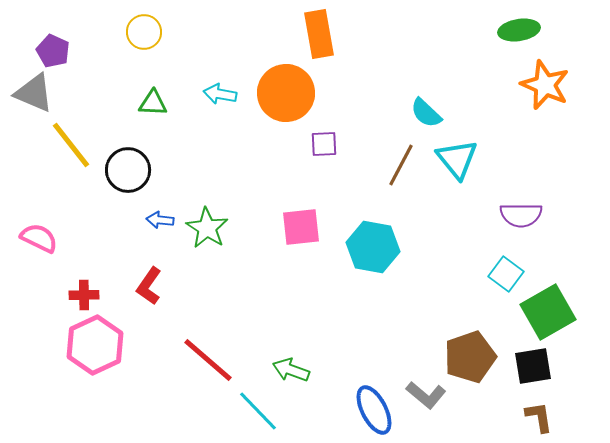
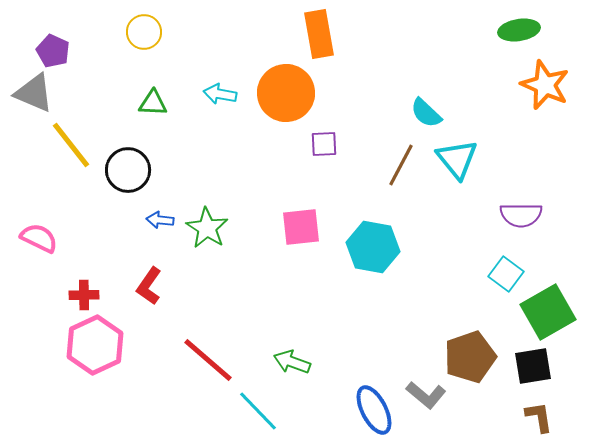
green arrow: moved 1 px right, 8 px up
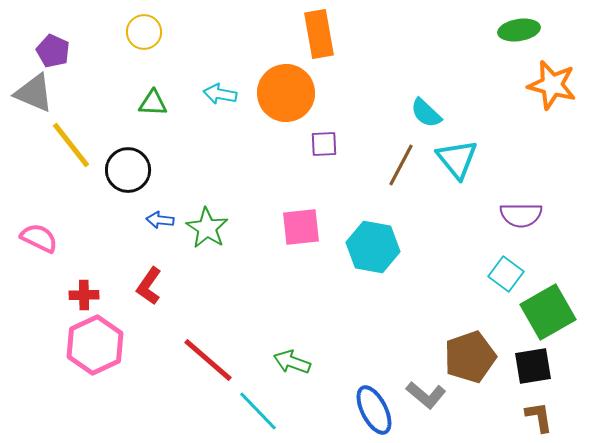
orange star: moved 7 px right; rotated 9 degrees counterclockwise
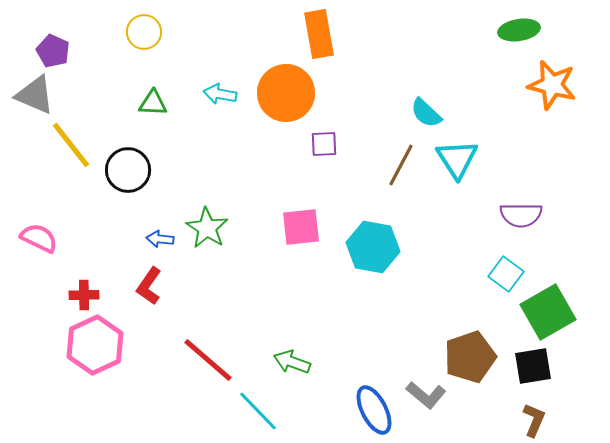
gray triangle: moved 1 px right, 2 px down
cyan triangle: rotated 6 degrees clockwise
blue arrow: moved 19 px down
brown L-shape: moved 5 px left, 3 px down; rotated 32 degrees clockwise
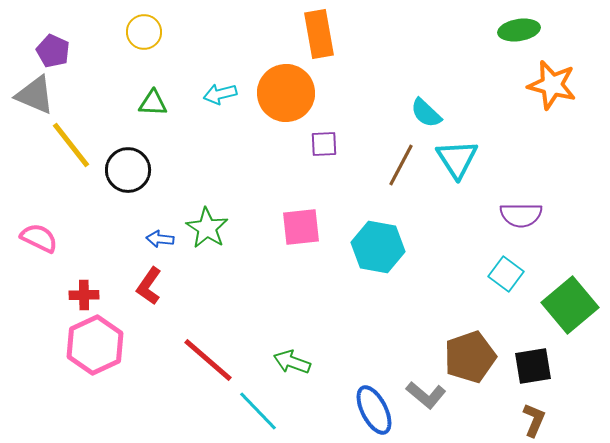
cyan arrow: rotated 24 degrees counterclockwise
cyan hexagon: moved 5 px right
green square: moved 22 px right, 7 px up; rotated 10 degrees counterclockwise
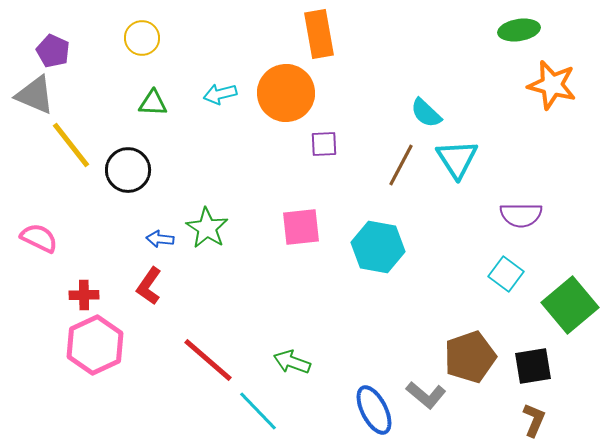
yellow circle: moved 2 px left, 6 px down
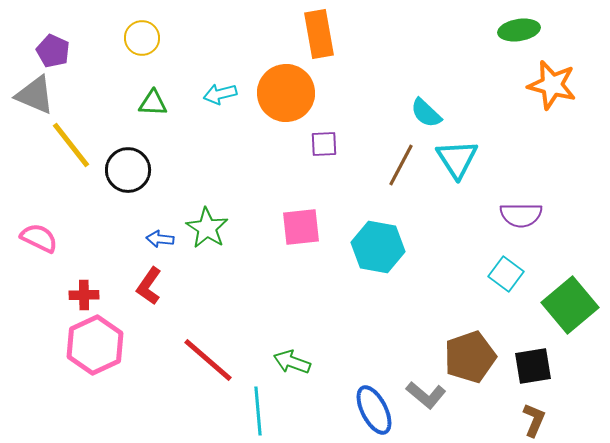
cyan line: rotated 39 degrees clockwise
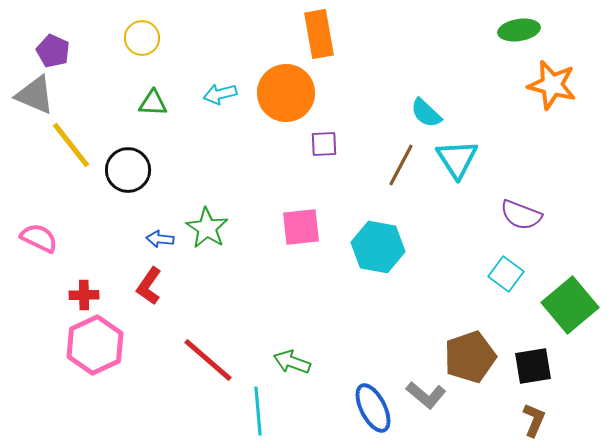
purple semicircle: rotated 21 degrees clockwise
blue ellipse: moved 1 px left, 2 px up
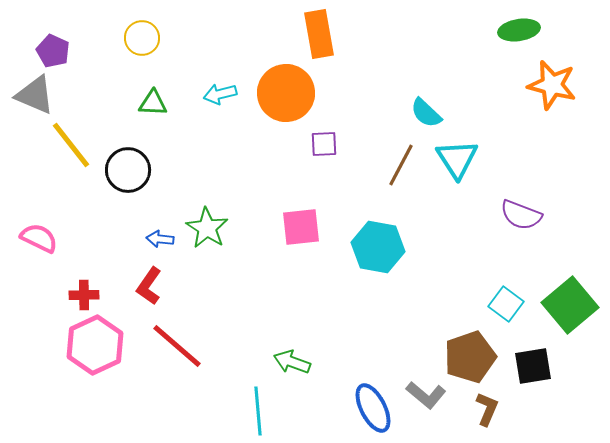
cyan square: moved 30 px down
red line: moved 31 px left, 14 px up
brown L-shape: moved 47 px left, 11 px up
